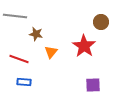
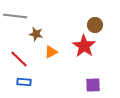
brown circle: moved 6 px left, 3 px down
orange triangle: rotated 24 degrees clockwise
red line: rotated 24 degrees clockwise
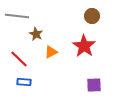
gray line: moved 2 px right
brown circle: moved 3 px left, 9 px up
brown star: rotated 16 degrees clockwise
purple square: moved 1 px right
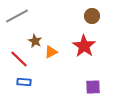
gray line: rotated 35 degrees counterclockwise
brown star: moved 1 px left, 7 px down
purple square: moved 1 px left, 2 px down
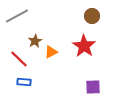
brown star: rotated 16 degrees clockwise
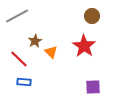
orange triangle: rotated 48 degrees counterclockwise
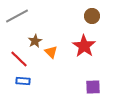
blue rectangle: moved 1 px left, 1 px up
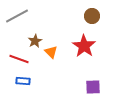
red line: rotated 24 degrees counterclockwise
